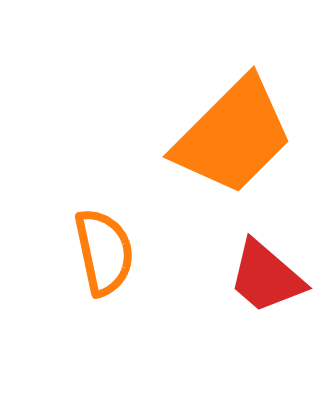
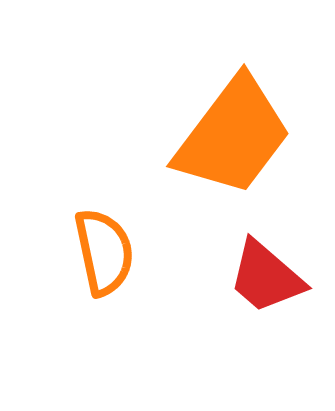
orange trapezoid: rotated 8 degrees counterclockwise
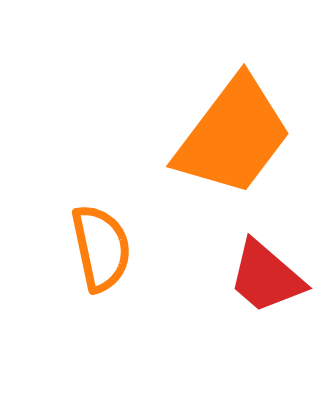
orange semicircle: moved 3 px left, 4 px up
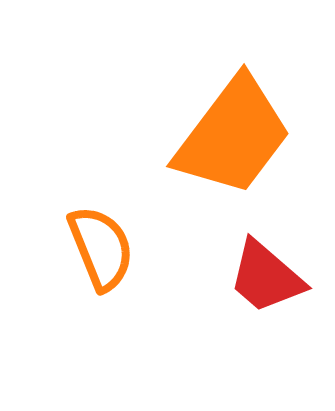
orange semicircle: rotated 10 degrees counterclockwise
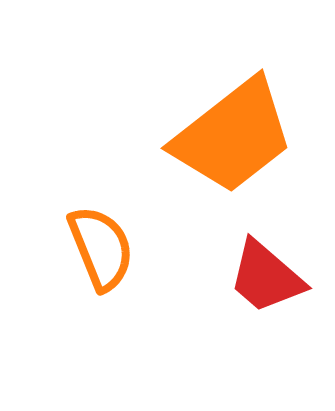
orange trapezoid: rotated 15 degrees clockwise
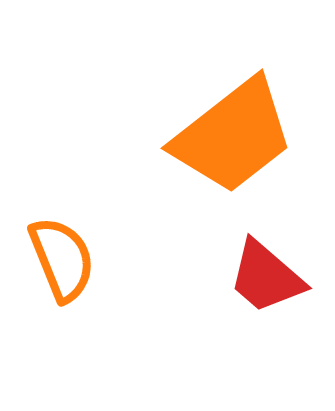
orange semicircle: moved 39 px left, 11 px down
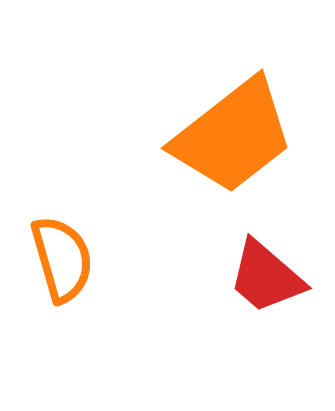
orange semicircle: rotated 6 degrees clockwise
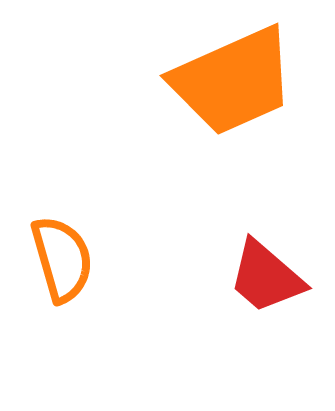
orange trapezoid: moved 55 px up; rotated 14 degrees clockwise
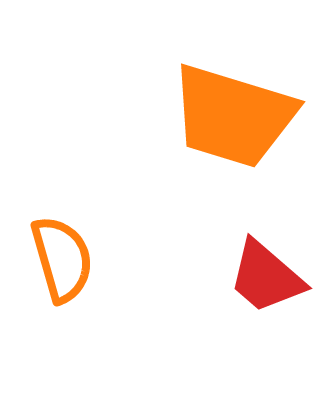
orange trapezoid: moved 35 px down; rotated 41 degrees clockwise
